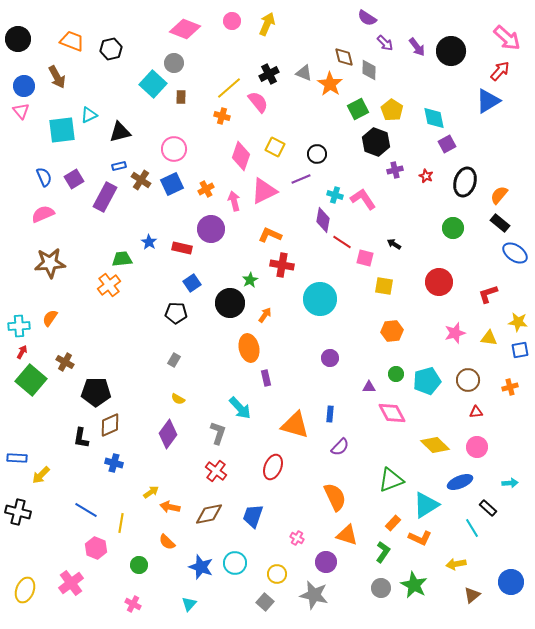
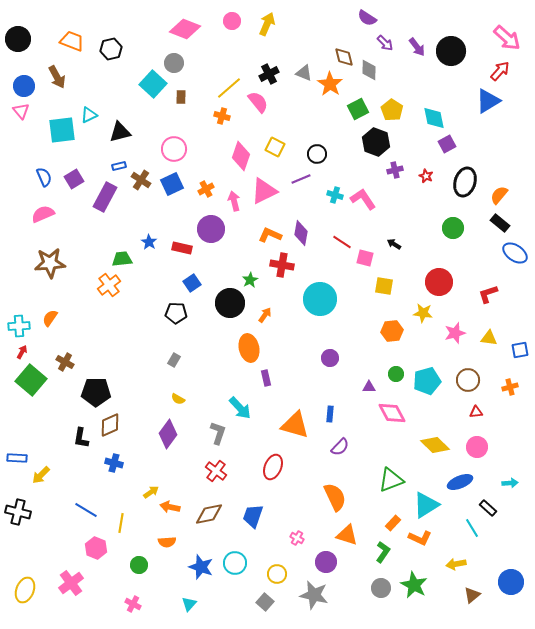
purple diamond at (323, 220): moved 22 px left, 13 px down
yellow star at (518, 322): moved 95 px left, 9 px up
orange semicircle at (167, 542): rotated 48 degrees counterclockwise
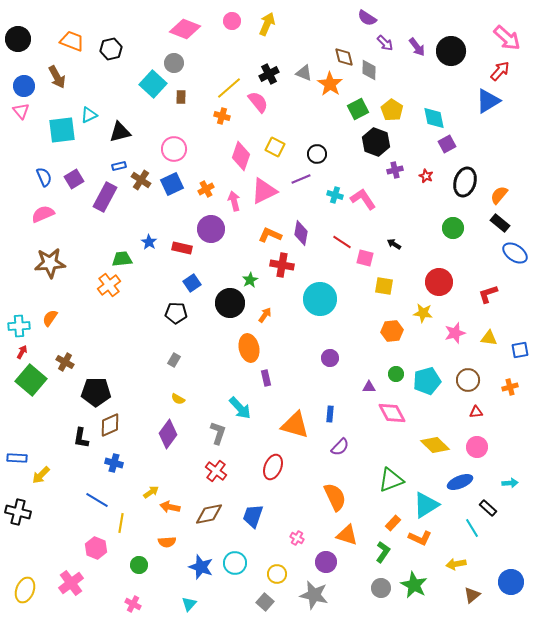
blue line at (86, 510): moved 11 px right, 10 px up
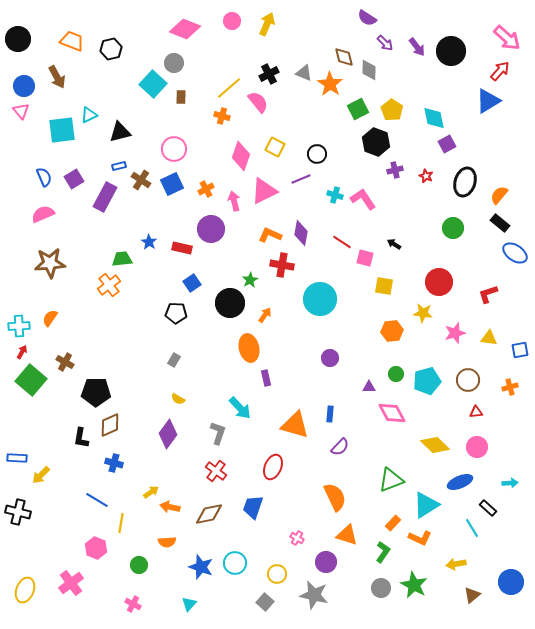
blue trapezoid at (253, 516): moved 9 px up
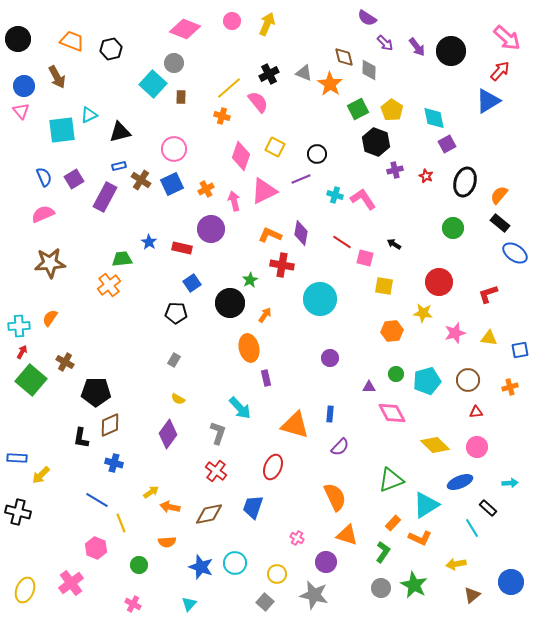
yellow line at (121, 523): rotated 30 degrees counterclockwise
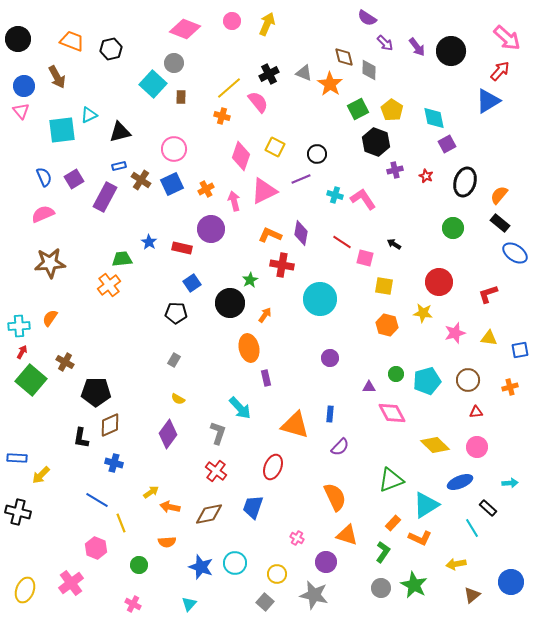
orange hexagon at (392, 331): moved 5 px left, 6 px up; rotated 20 degrees clockwise
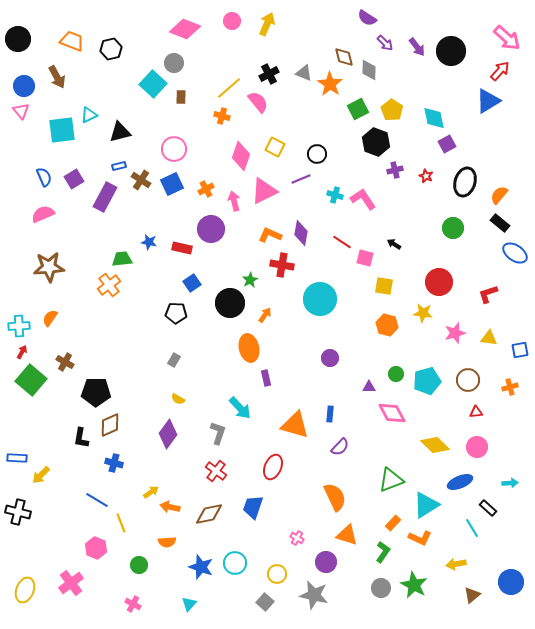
blue star at (149, 242): rotated 21 degrees counterclockwise
brown star at (50, 263): moved 1 px left, 4 px down
